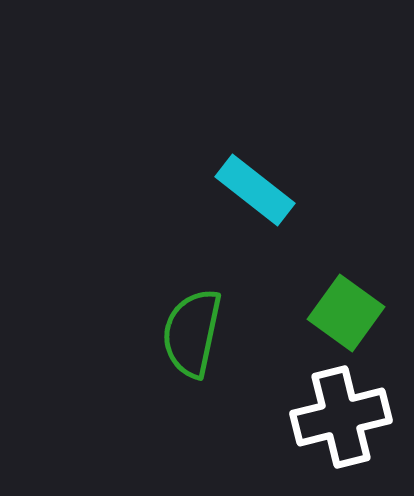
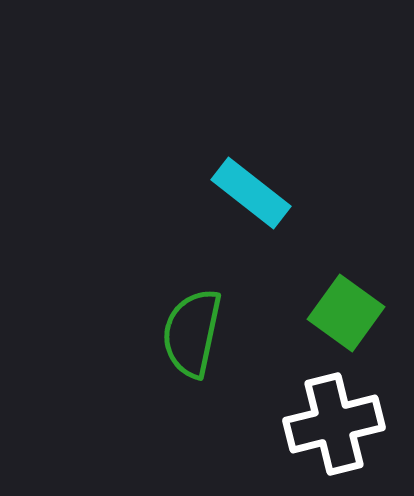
cyan rectangle: moved 4 px left, 3 px down
white cross: moved 7 px left, 7 px down
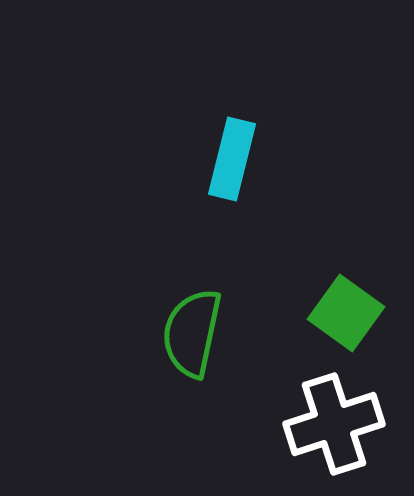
cyan rectangle: moved 19 px left, 34 px up; rotated 66 degrees clockwise
white cross: rotated 4 degrees counterclockwise
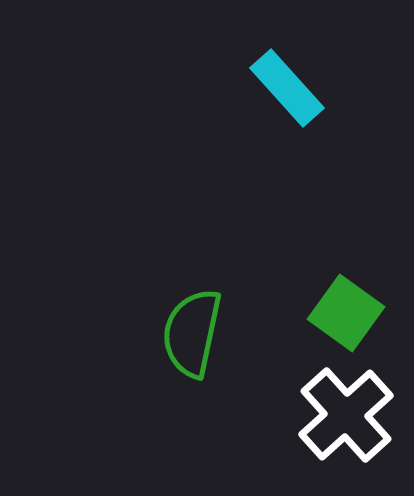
cyan rectangle: moved 55 px right, 71 px up; rotated 56 degrees counterclockwise
white cross: moved 12 px right, 9 px up; rotated 24 degrees counterclockwise
